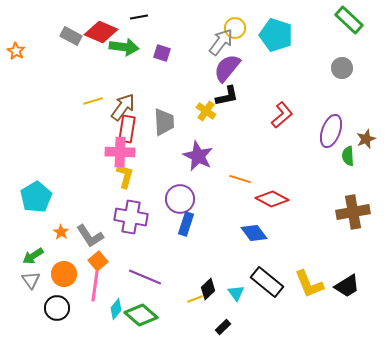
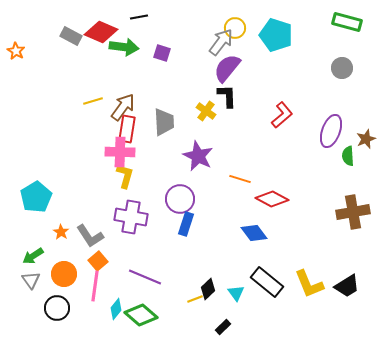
green rectangle at (349, 20): moved 2 px left, 2 px down; rotated 28 degrees counterclockwise
black L-shape at (227, 96): rotated 80 degrees counterclockwise
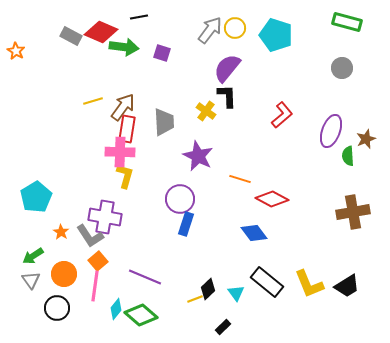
gray arrow at (221, 42): moved 11 px left, 12 px up
purple cross at (131, 217): moved 26 px left
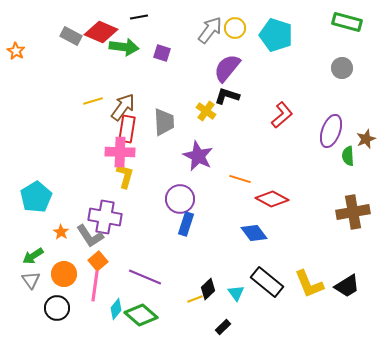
black L-shape at (227, 96): rotated 70 degrees counterclockwise
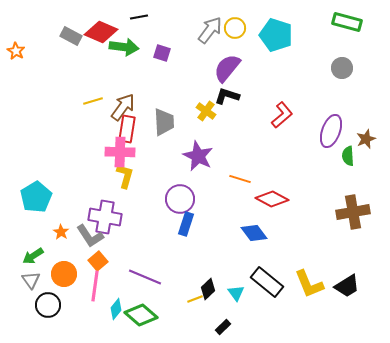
black circle at (57, 308): moved 9 px left, 3 px up
